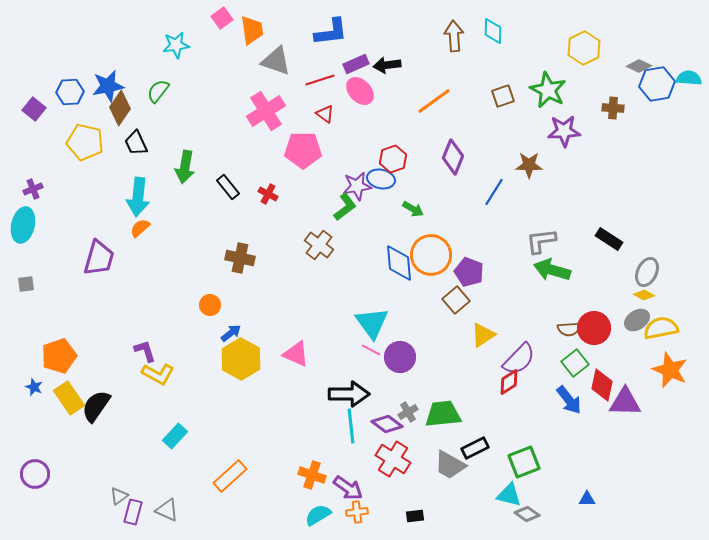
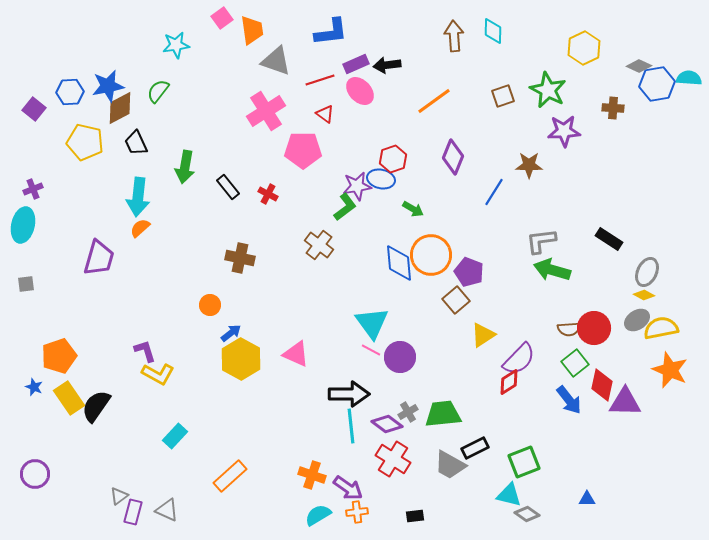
brown diamond at (120, 108): rotated 28 degrees clockwise
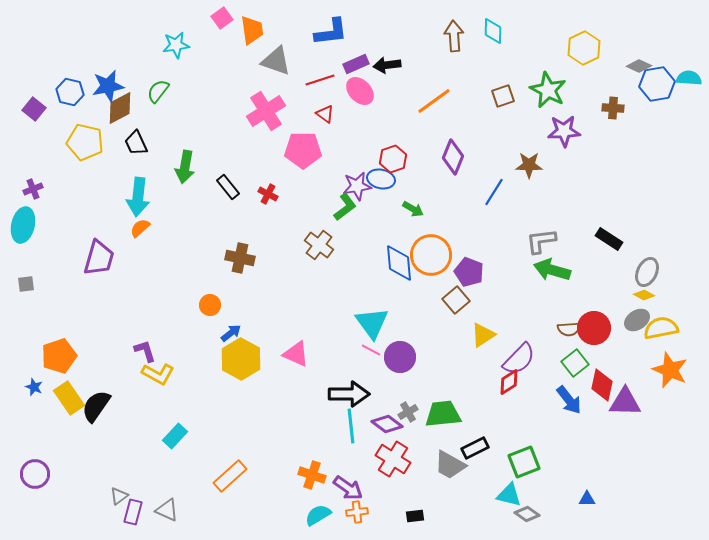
blue hexagon at (70, 92): rotated 16 degrees clockwise
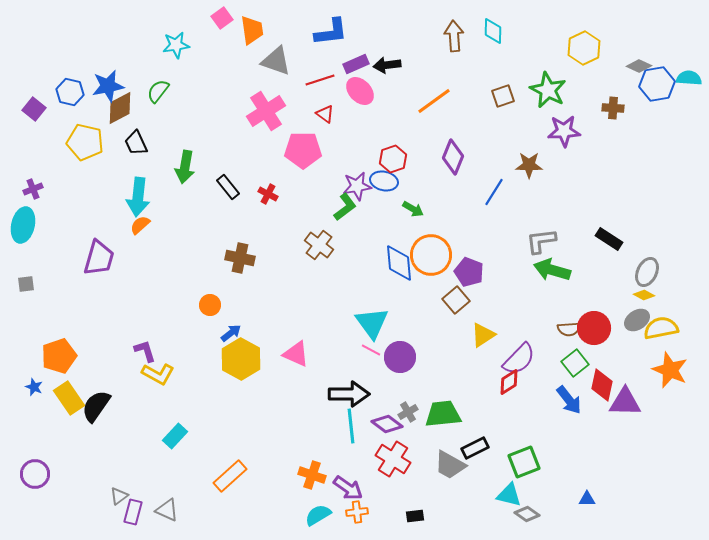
blue ellipse at (381, 179): moved 3 px right, 2 px down
orange semicircle at (140, 228): moved 3 px up
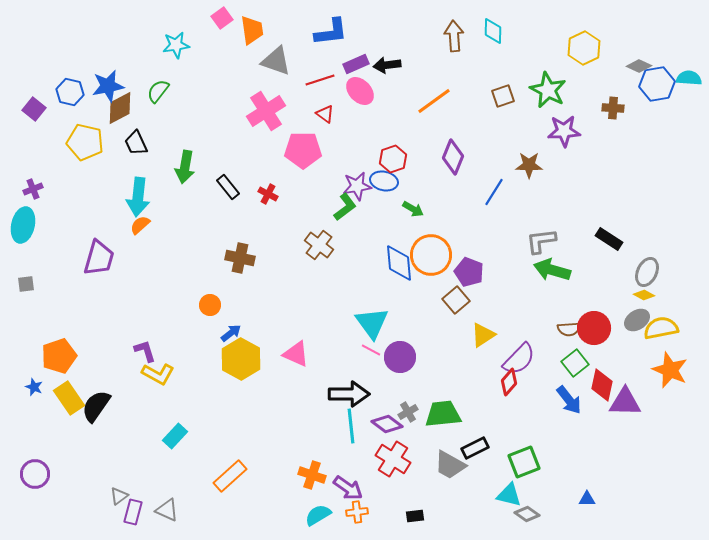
red diamond at (509, 382): rotated 16 degrees counterclockwise
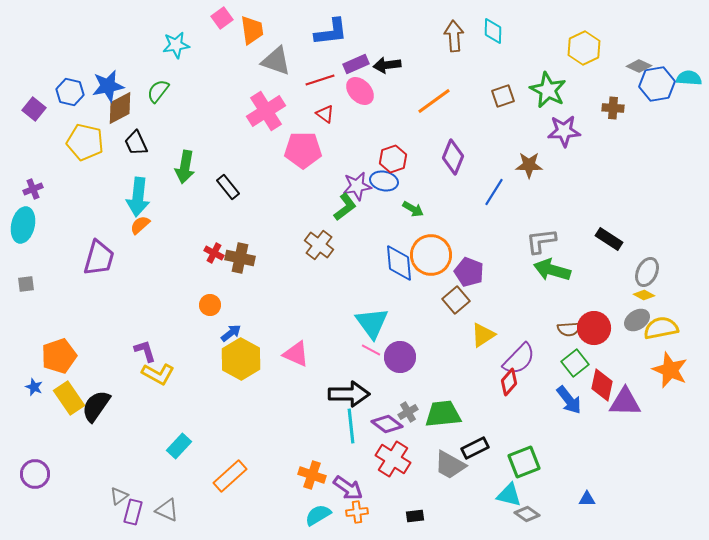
red cross at (268, 194): moved 54 px left, 59 px down
cyan rectangle at (175, 436): moved 4 px right, 10 px down
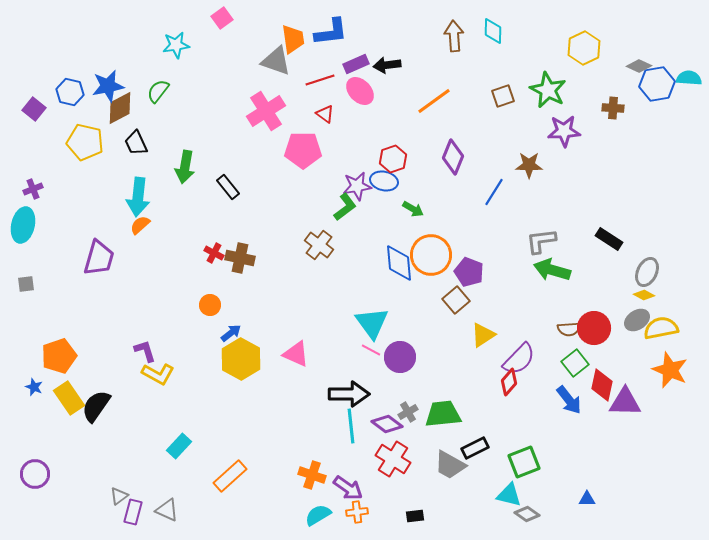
orange trapezoid at (252, 30): moved 41 px right, 9 px down
